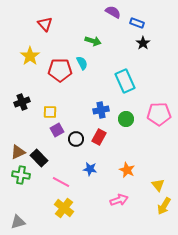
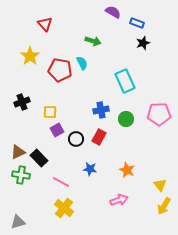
black star: rotated 16 degrees clockwise
red pentagon: rotated 10 degrees clockwise
yellow triangle: moved 2 px right
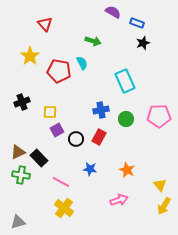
red pentagon: moved 1 px left, 1 px down
pink pentagon: moved 2 px down
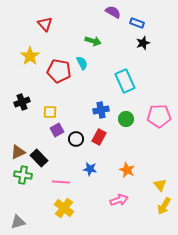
green cross: moved 2 px right
pink line: rotated 24 degrees counterclockwise
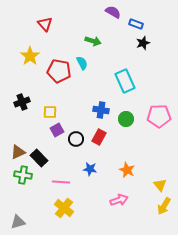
blue rectangle: moved 1 px left, 1 px down
blue cross: rotated 21 degrees clockwise
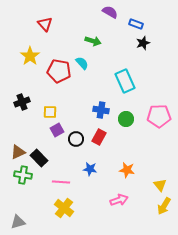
purple semicircle: moved 3 px left
cyan semicircle: rotated 16 degrees counterclockwise
orange star: rotated 14 degrees counterclockwise
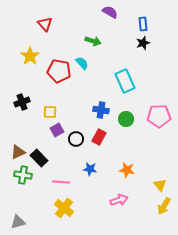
blue rectangle: moved 7 px right; rotated 64 degrees clockwise
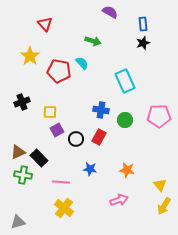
green circle: moved 1 px left, 1 px down
